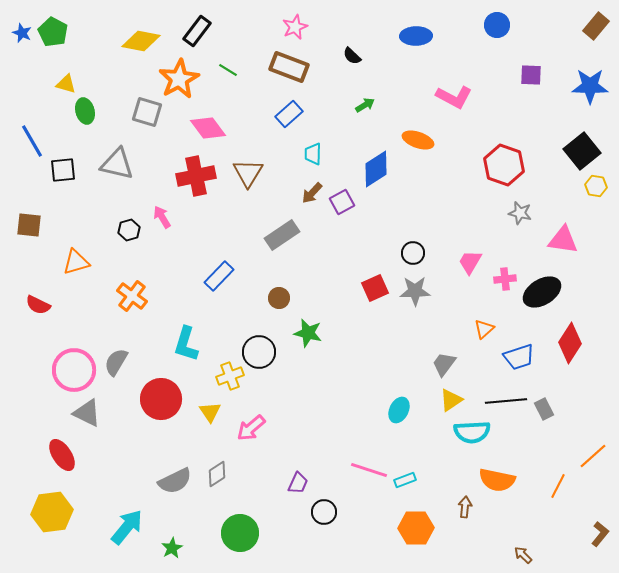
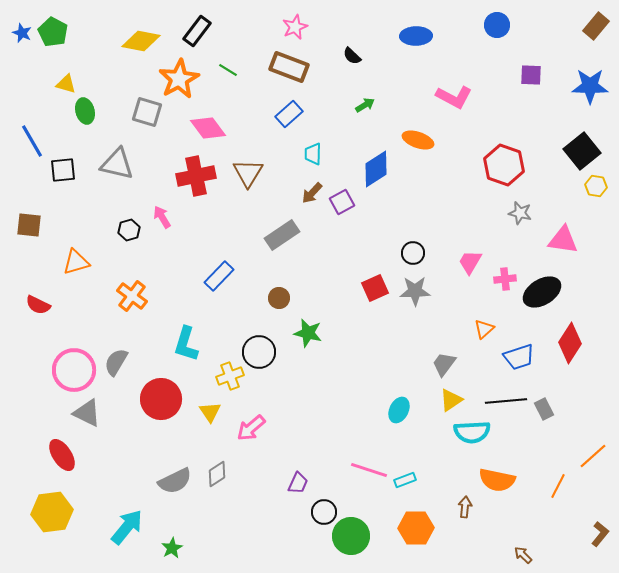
green circle at (240, 533): moved 111 px right, 3 px down
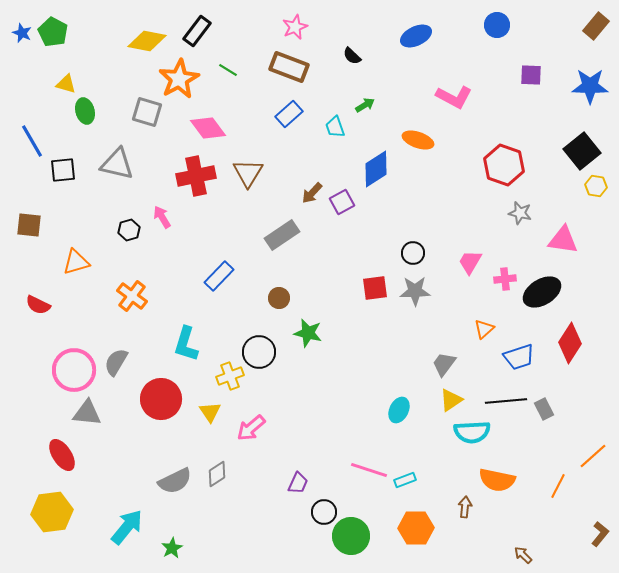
blue ellipse at (416, 36): rotated 24 degrees counterclockwise
yellow diamond at (141, 41): moved 6 px right
cyan trapezoid at (313, 154): moved 22 px right, 27 px up; rotated 20 degrees counterclockwise
red square at (375, 288): rotated 16 degrees clockwise
gray triangle at (87, 413): rotated 20 degrees counterclockwise
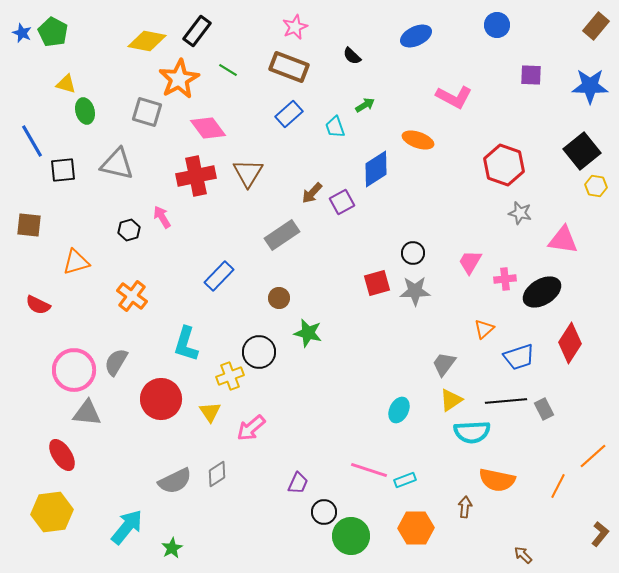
red square at (375, 288): moved 2 px right, 5 px up; rotated 8 degrees counterclockwise
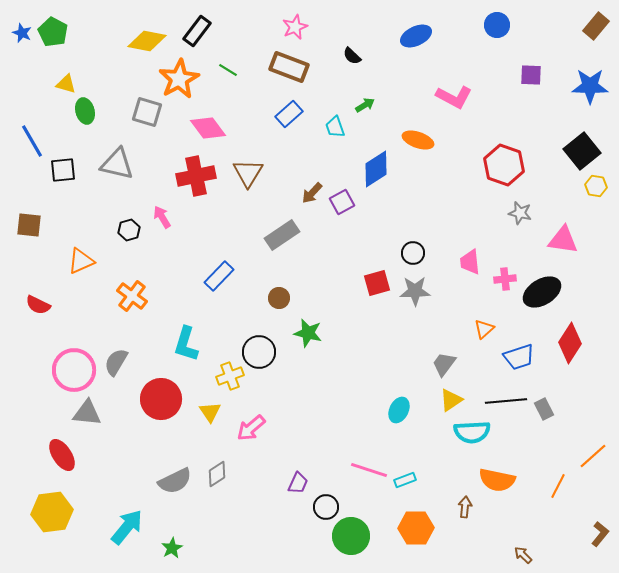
orange triangle at (76, 262): moved 5 px right, 1 px up; rotated 8 degrees counterclockwise
pink trapezoid at (470, 262): rotated 36 degrees counterclockwise
black circle at (324, 512): moved 2 px right, 5 px up
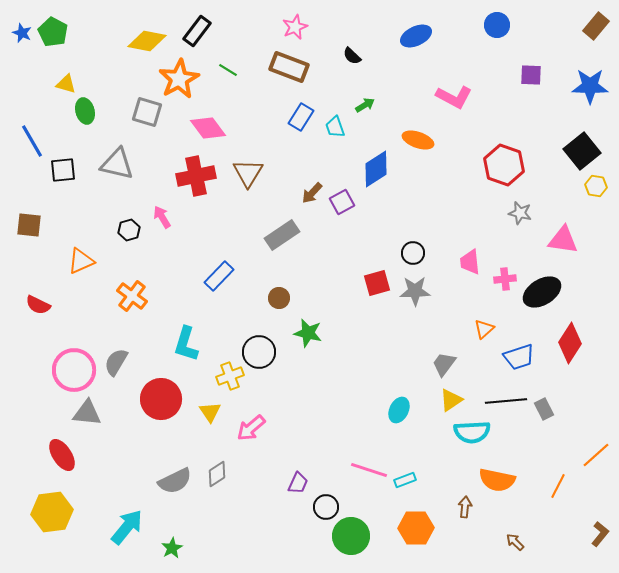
blue rectangle at (289, 114): moved 12 px right, 3 px down; rotated 16 degrees counterclockwise
orange line at (593, 456): moved 3 px right, 1 px up
brown arrow at (523, 555): moved 8 px left, 13 px up
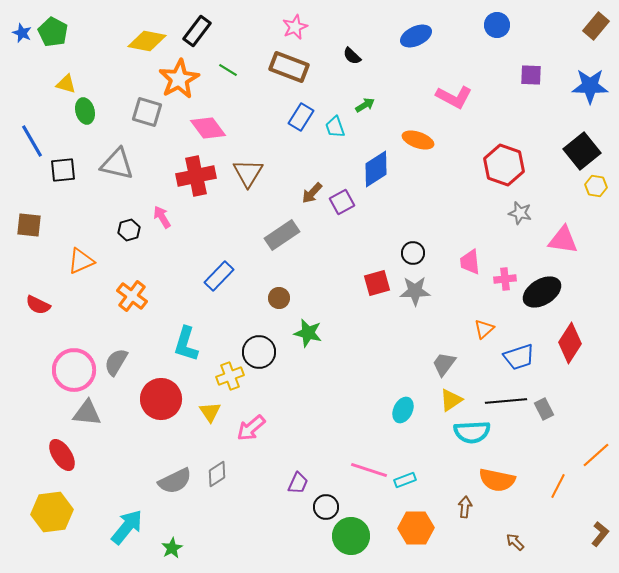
cyan ellipse at (399, 410): moved 4 px right
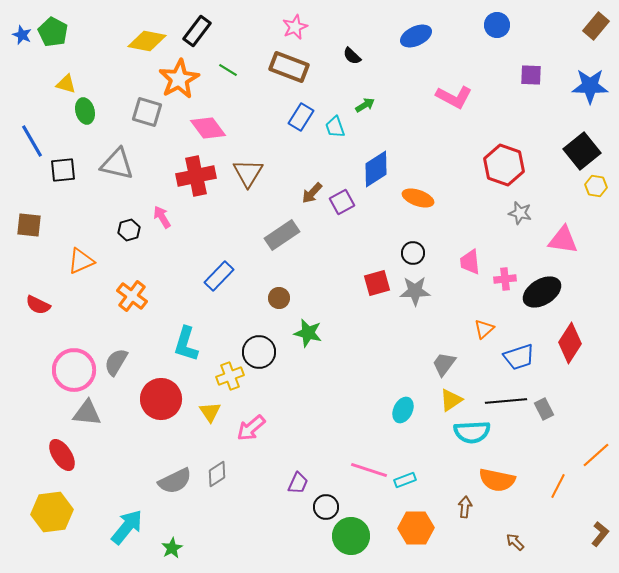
blue star at (22, 33): moved 2 px down
orange ellipse at (418, 140): moved 58 px down
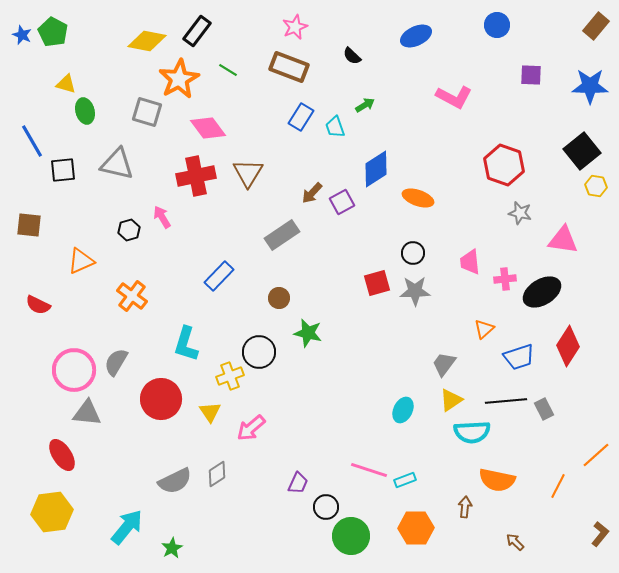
red diamond at (570, 343): moved 2 px left, 3 px down
